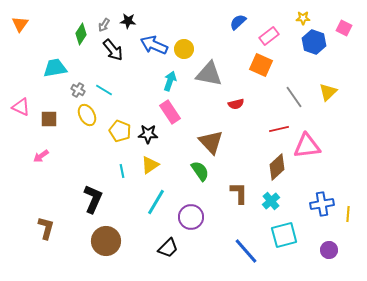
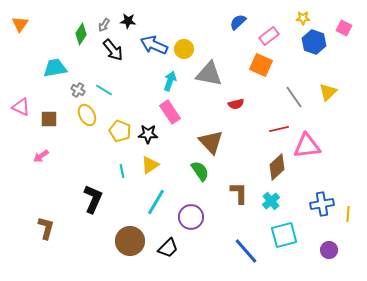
brown circle at (106, 241): moved 24 px right
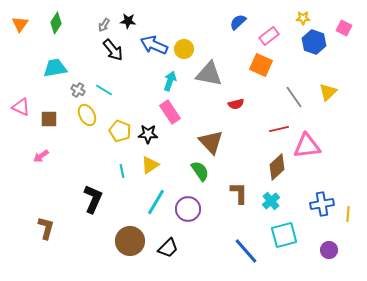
green diamond at (81, 34): moved 25 px left, 11 px up
purple circle at (191, 217): moved 3 px left, 8 px up
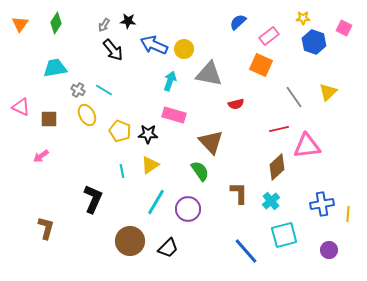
pink rectangle at (170, 112): moved 4 px right, 3 px down; rotated 40 degrees counterclockwise
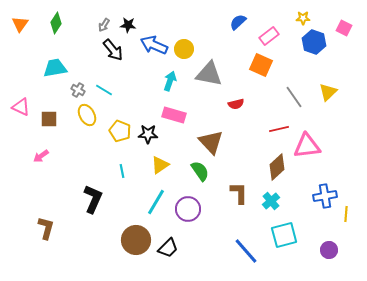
black star at (128, 21): moved 4 px down
yellow triangle at (150, 165): moved 10 px right
blue cross at (322, 204): moved 3 px right, 8 px up
yellow line at (348, 214): moved 2 px left
brown circle at (130, 241): moved 6 px right, 1 px up
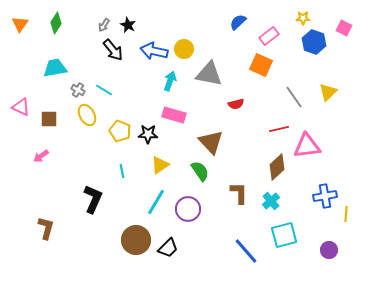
black star at (128, 25): rotated 21 degrees clockwise
blue arrow at (154, 45): moved 6 px down; rotated 12 degrees counterclockwise
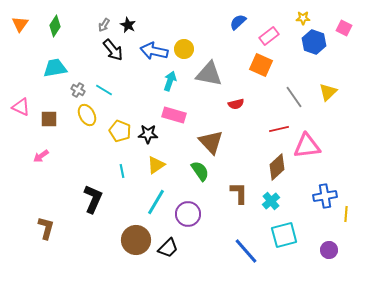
green diamond at (56, 23): moved 1 px left, 3 px down
yellow triangle at (160, 165): moved 4 px left
purple circle at (188, 209): moved 5 px down
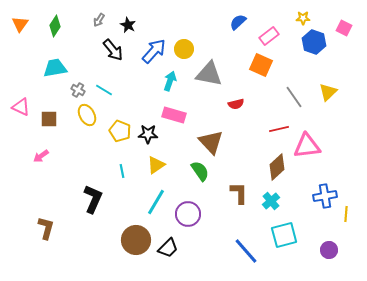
gray arrow at (104, 25): moved 5 px left, 5 px up
blue arrow at (154, 51): rotated 120 degrees clockwise
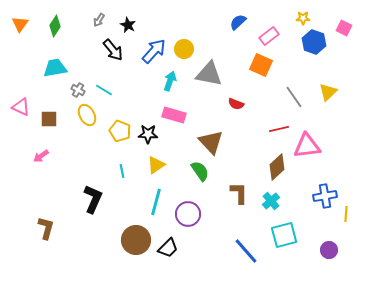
red semicircle at (236, 104): rotated 35 degrees clockwise
cyan line at (156, 202): rotated 16 degrees counterclockwise
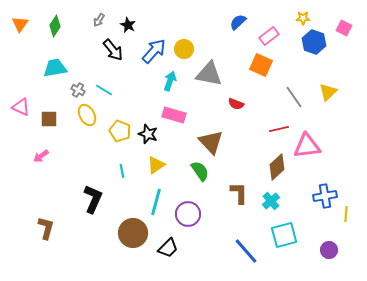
black star at (148, 134): rotated 18 degrees clockwise
brown circle at (136, 240): moved 3 px left, 7 px up
